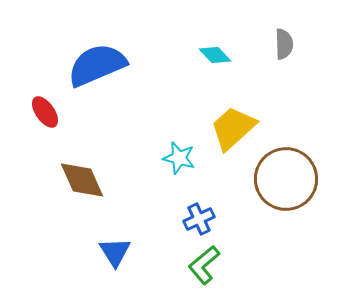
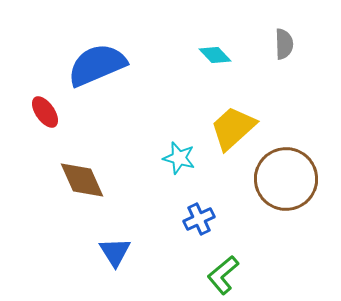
green L-shape: moved 19 px right, 10 px down
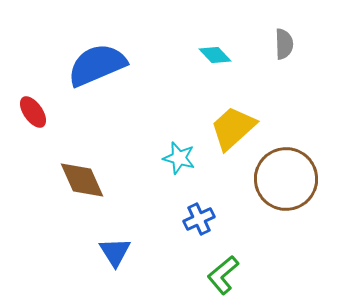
red ellipse: moved 12 px left
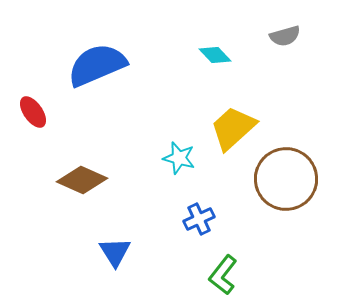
gray semicircle: moved 1 px right, 8 px up; rotated 76 degrees clockwise
brown diamond: rotated 42 degrees counterclockwise
green L-shape: rotated 12 degrees counterclockwise
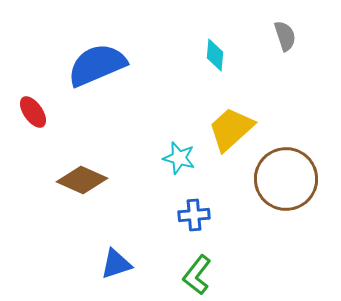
gray semicircle: rotated 92 degrees counterclockwise
cyan diamond: rotated 48 degrees clockwise
yellow trapezoid: moved 2 px left, 1 px down
blue cross: moved 5 px left, 4 px up; rotated 20 degrees clockwise
blue triangle: moved 1 px right, 12 px down; rotated 44 degrees clockwise
green L-shape: moved 26 px left
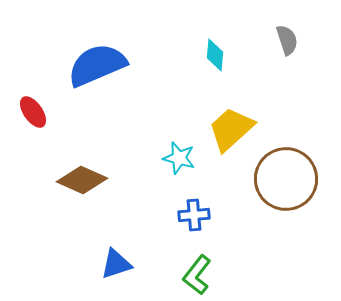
gray semicircle: moved 2 px right, 4 px down
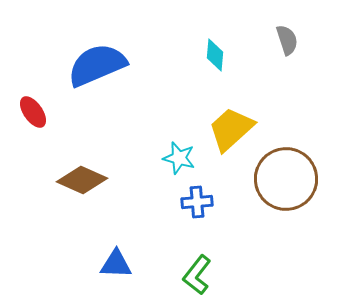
blue cross: moved 3 px right, 13 px up
blue triangle: rotated 20 degrees clockwise
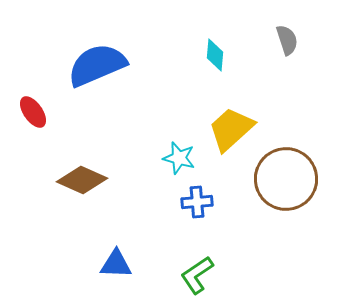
green L-shape: rotated 18 degrees clockwise
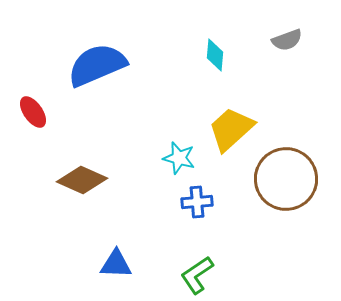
gray semicircle: rotated 88 degrees clockwise
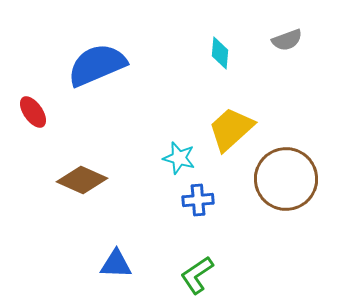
cyan diamond: moved 5 px right, 2 px up
blue cross: moved 1 px right, 2 px up
